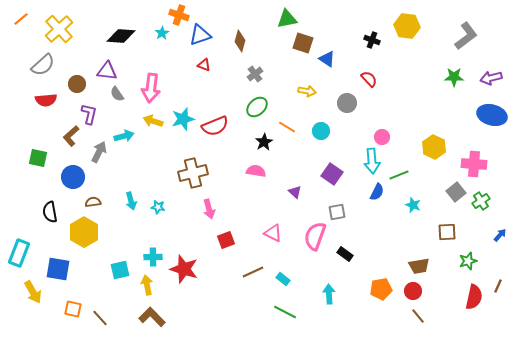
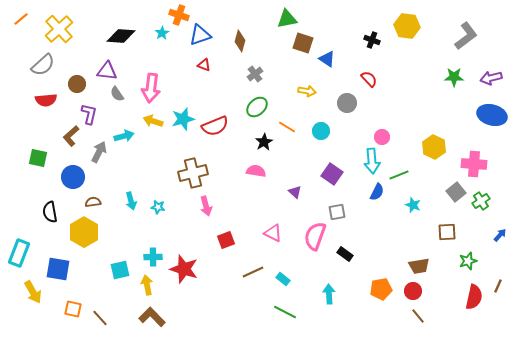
pink arrow at (209, 209): moved 3 px left, 3 px up
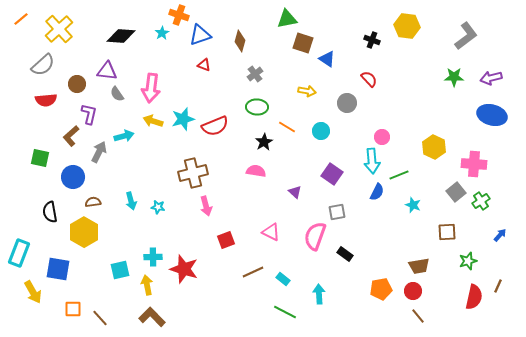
green ellipse at (257, 107): rotated 45 degrees clockwise
green square at (38, 158): moved 2 px right
pink triangle at (273, 233): moved 2 px left, 1 px up
cyan arrow at (329, 294): moved 10 px left
orange square at (73, 309): rotated 12 degrees counterclockwise
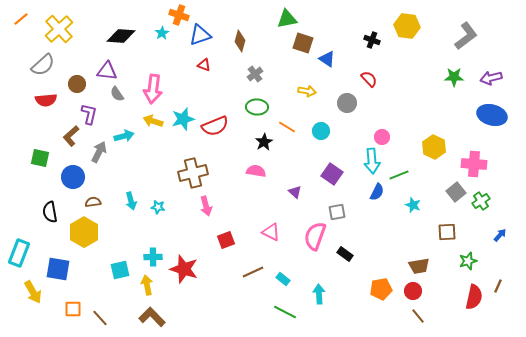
pink arrow at (151, 88): moved 2 px right, 1 px down
